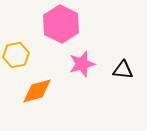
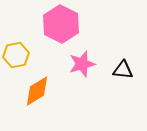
orange diamond: rotated 16 degrees counterclockwise
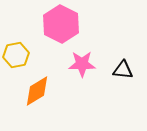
pink star: rotated 16 degrees clockwise
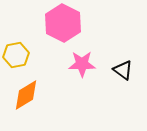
pink hexagon: moved 2 px right, 1 px up
black triangle: rotated 30 degrees clockwise
orange diamond: moved 11 px left, 4 px down
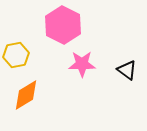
pink hexagon: moved 2 px down
black triangle: moved 4 px right
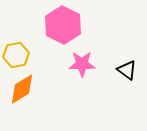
orange diamond: moved 4 px left, 6 px up
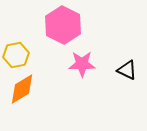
black triangle: rotated 10 degrees counterclockwise
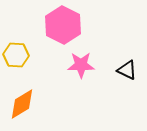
yellow hexagon: rotated 15 degrees clockwise
pink star: moved 1 px left, 1 px down
orange diamond: moved 15 px down
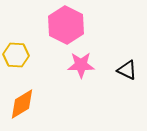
pink hexagon: moved 3 px right
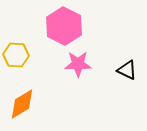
pink hexagon: moved 2 px left, 1 px down
pink star: moved 3 px left, 1 px up
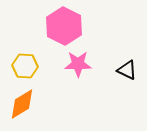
yellow hexagon: moved 9 px right, 11 px down
